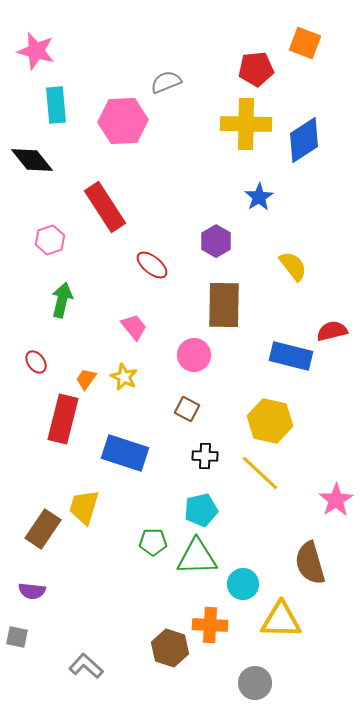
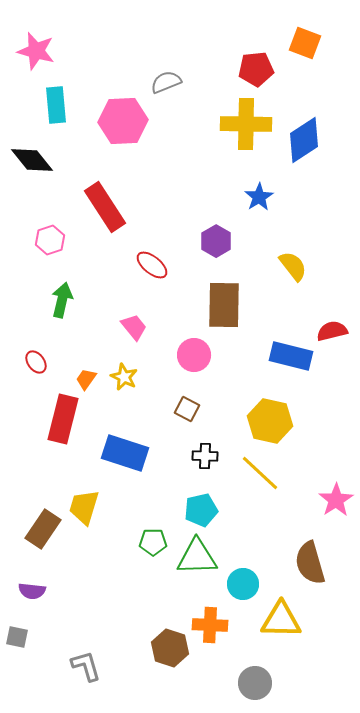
gray L-shape at (86, 666): rotated 32 degrees clockwise
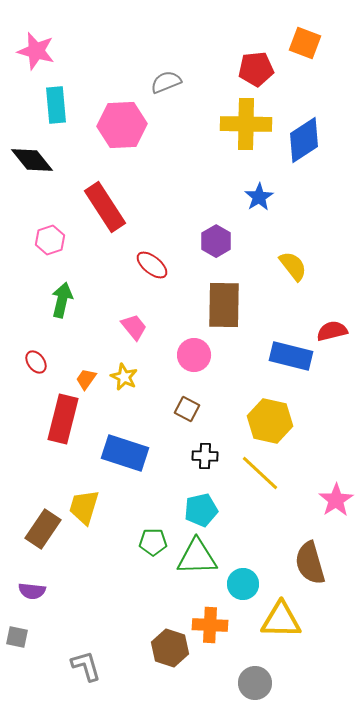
pink hexagon at (123, 121): moved 1 px left, 4 px down
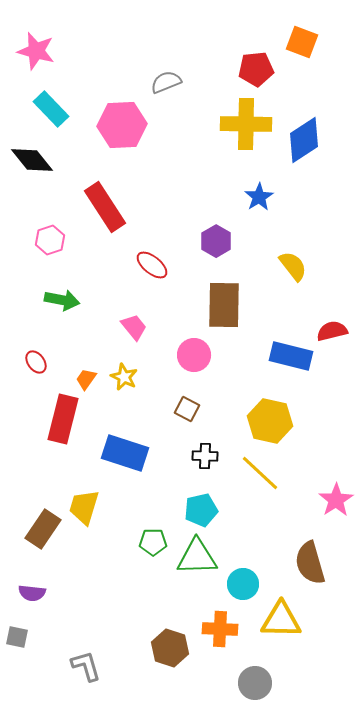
orange square at (305, 43): moved 3 px left, 1 px up
cyan rectangle at (56, 105): moved 5 px left, 4 px down; rotated 39 degrees counterclockwise
green arrow at (62, 300): rotated 88 degrees clockwise
purple semicircle at (32, 591): moved 2 px down
orange cross at (210, 625): moved 10 px right, 4 px down
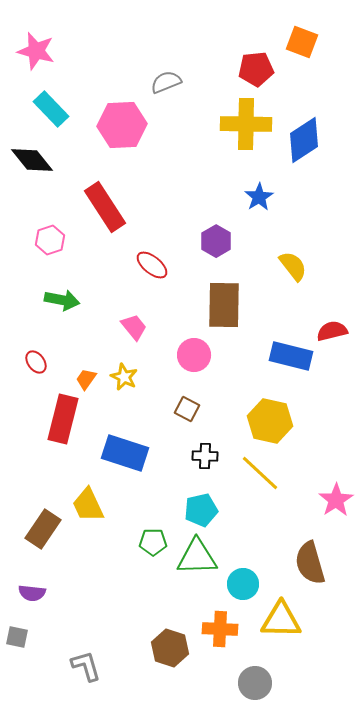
yellow trapezoid at (84, 507): moved 4 px right, 2 px up; rotated 42 degrees counterclockwise
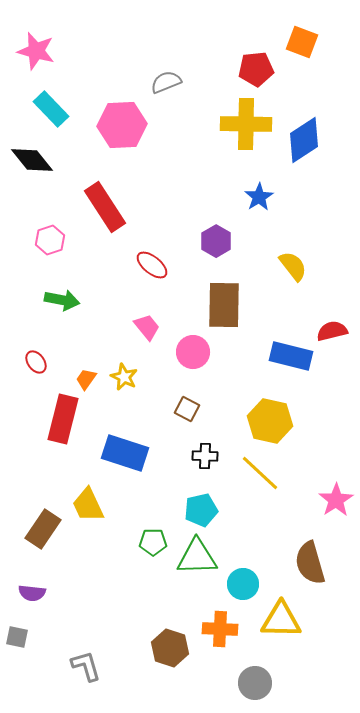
pink trapezoid at (134, 327): moved 13 px right
pink circle at (194, 355): moved 1 px left, 3 px up
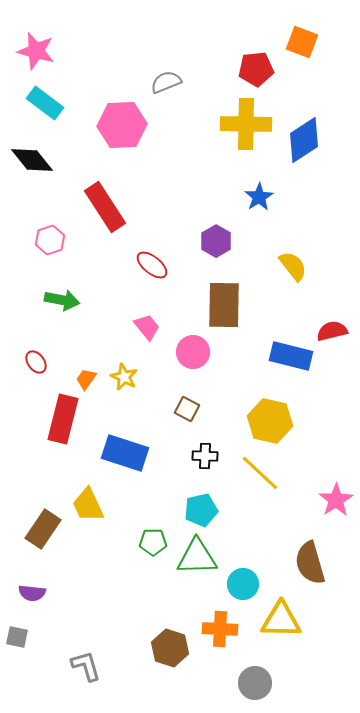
cyan rectangle at (51, 109): moved 6 px left, 6 px up; rotated 9 degrees counterclockwise
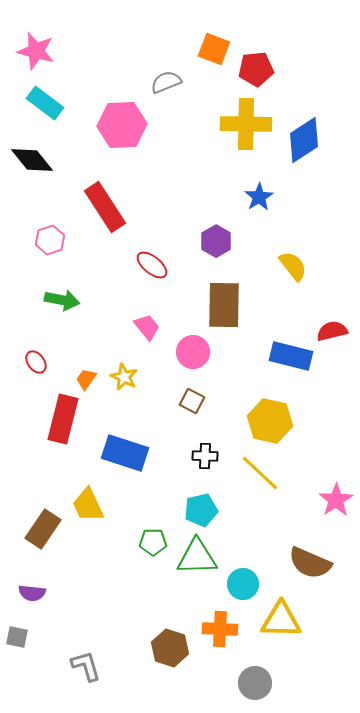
orange square at (302, 42): moved 88 px left, 7 px down
brown square at (187, 409): moved 5 px right, 8 px up
brown semicircle at (310, 563): rotated 51 degrees counterclockwise
